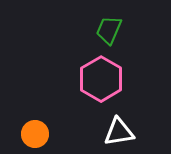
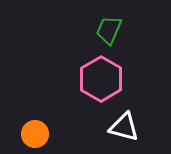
white triangle: moved 5 px right, 5 px up; rotated 24 degrees clockwise
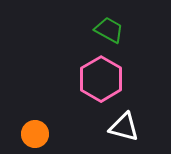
green trapezoid: rotated 96 degrees clockwise
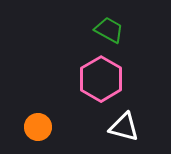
orange circle: moved 3 px right, 7 px up
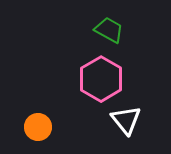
white triangle: moved 2 px right, 7 px up; rotated 36 degrees clockwise
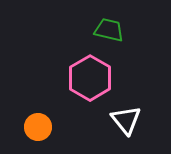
green trapezoid: rotated 16 degrees counterclockwise
pink hexagon: moved 11 px left, 1 px up
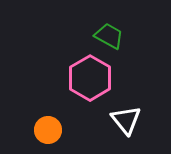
green trapezoid: moved 6 px down; rotated 16 degrees clockwise
orange circle: moved 10 px right, 3 px down
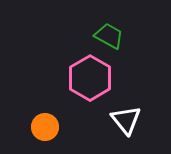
orange circle: moved 3 px left, 3 px up
